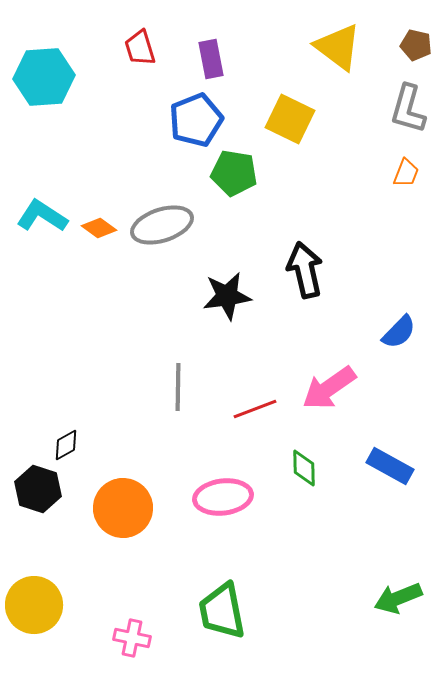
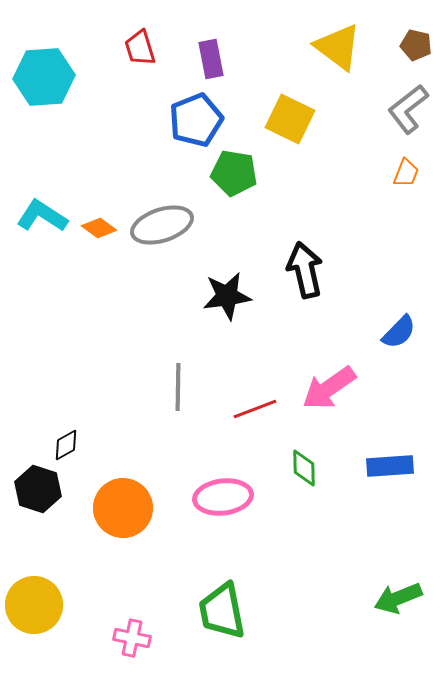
gray L-shape: rotated 36 degrees clockwise
blue rectangle: rotated 33 degrees counterclockwise
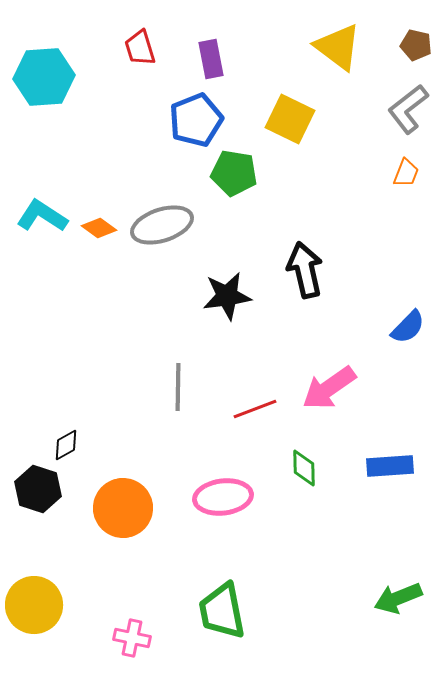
blue semicircle: moved 9 px right, 5 px up
